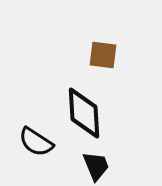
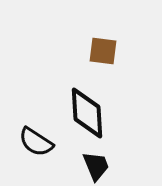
brown square: moved 4 px up
black diamond: moved 3 px right
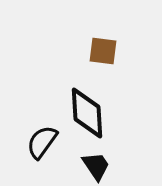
black semicircle: moved 6 px right; rotated 93 degrees clockwise
black trapezoid: rotated 12 degrees counterclockwise
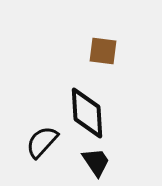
black semicircle: rotated 6 degrees clockwise
black trapezoid: moved 4 px up
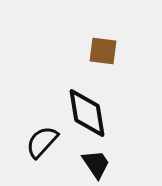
black diamond: rotated 6 degrees counterclockwise
black trapezoid: moved 2 px down
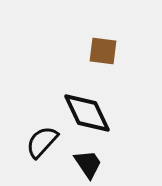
black diamond: rotated 16 degrees counterclockwise
black trapezoid: moved 8 px left
